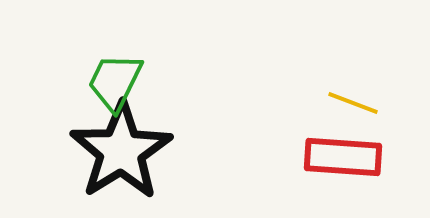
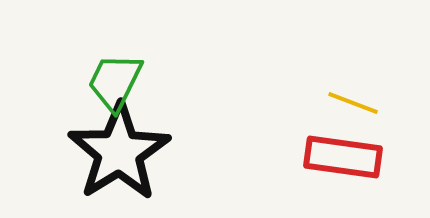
black star: moved 2 px left, 1 px down
red rectangle: rotated 4 degrees clockwise
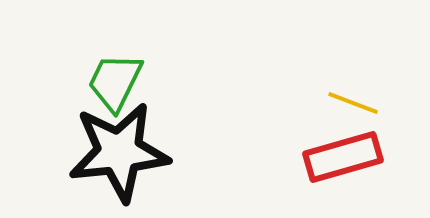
black star: rotated 26 degrees clockwise
red rectangle: rotated 24 degrees counterclockwise
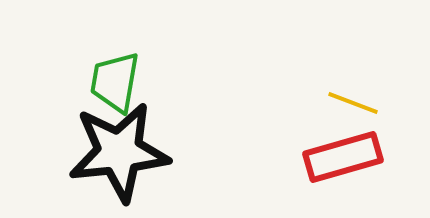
green trapezoid: rotated 16 degrees counterclockwise
